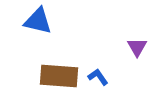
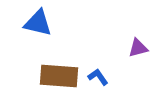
blue triangle: moved 2 px down
purple triangle: moved 1 px right, 1 px down; rotated 45 degrees clockwise
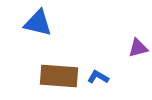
blue L-shape: rotated 25 degrees counterclockwise
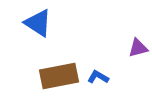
blue triangle: rotated 20 degrees clockwise
brown rectangle: rotated 15 degrees counterclockwise
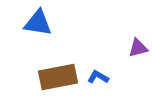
blue triangle: rotated 24 degrees counterclockwise
brown rectangle: moved 1 px left, 1 px down
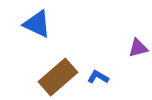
blue triangle: moved 1 px left, 1 px down; rotated 16 degrees clockwise
brown rectangle: rotated 30 degrees counterclockwise
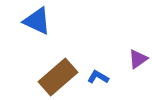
blue triangle: moved 3 px up
purple triangle: moved 11 px down; rotated 20 degrees counterclockwise
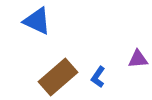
purple triangle: rotated 30 degrees clockwise
blue L-shape: rotated 85 degrees counterclockwise
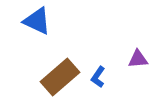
brown rectangle: moved 2 px right
